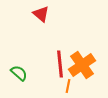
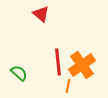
red line: moved 2 px left, 2 px up
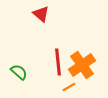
green semicircle: moved 1 px up
orange line: moved 1 px right, 1 px down; rotated 48 degrees clockwise
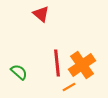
red line: moved 1 px left, 1 px down
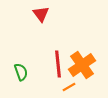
red triangle: rotated 12 degrees clockwise
red line: moved 1 px right, 1 px down
green semicircle: moved 2 px right; rotated 30 degrees clockwise
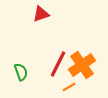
red triangle: rotated 48 degrees clockwise
red line: rotated 32 degrees clockwise
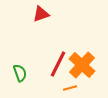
orange cross: rotated 12 degrees counterclockwise
green semicircle: moved 1 px left, 1 px down
orange line: moved 1 px right, 1 px down; rotated 16 degrees clockwise
